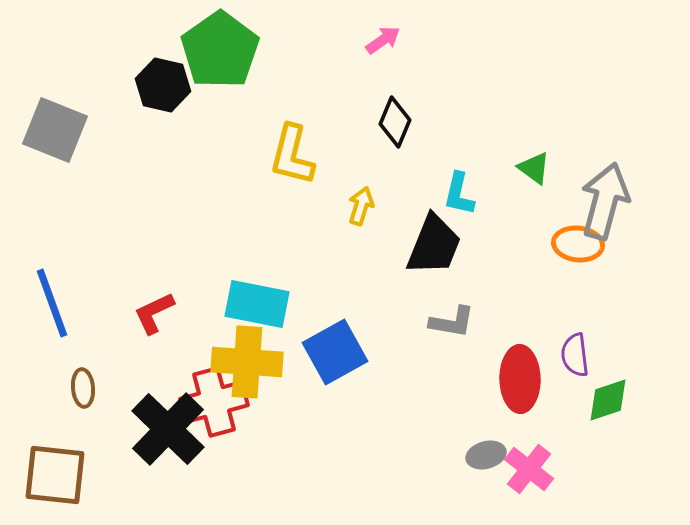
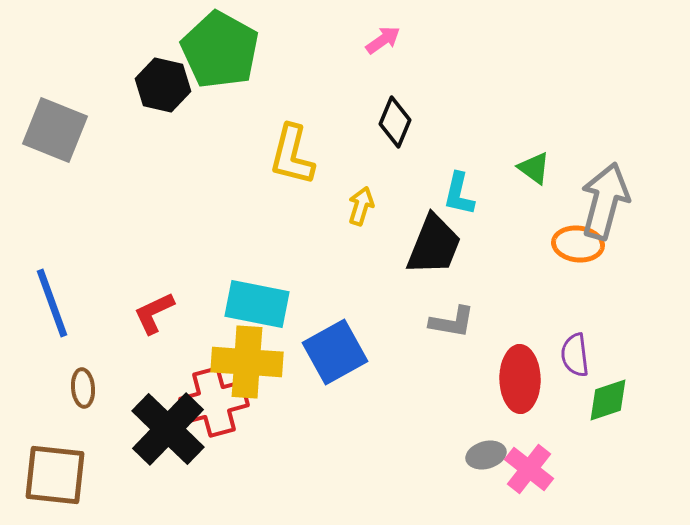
green pentagon: rotated 8 degrees counterclockwise
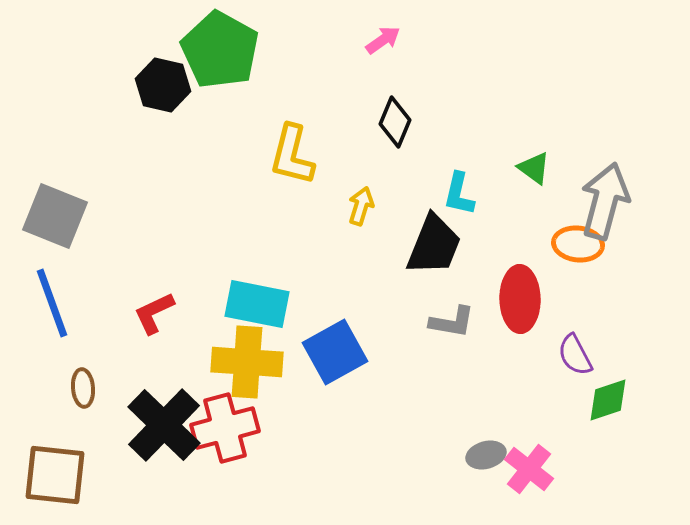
gray square: moved 86 px down
purple semicircle: rotated 21 degrees counterclockwise
red ellipse: moved 80 px up
red cross: moved 11 px right, 26 px down
black cross: moved 4 px left, 4 px up
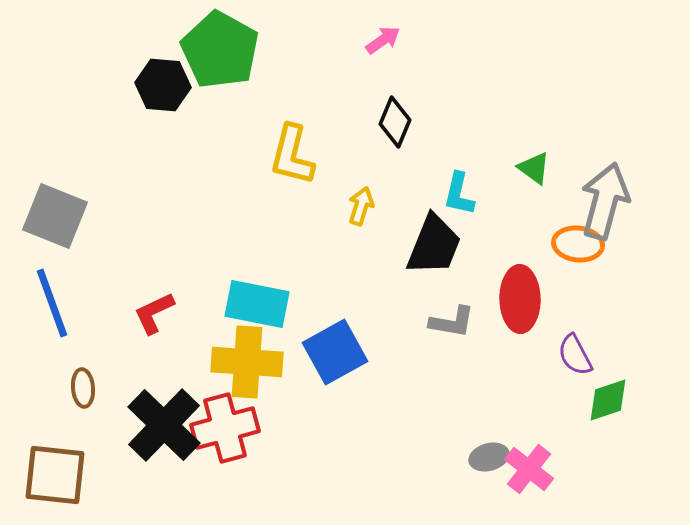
black hexagon: rotated 8 degrees counterclockwise
gray ellipse: moved 3 px right, 2 px down
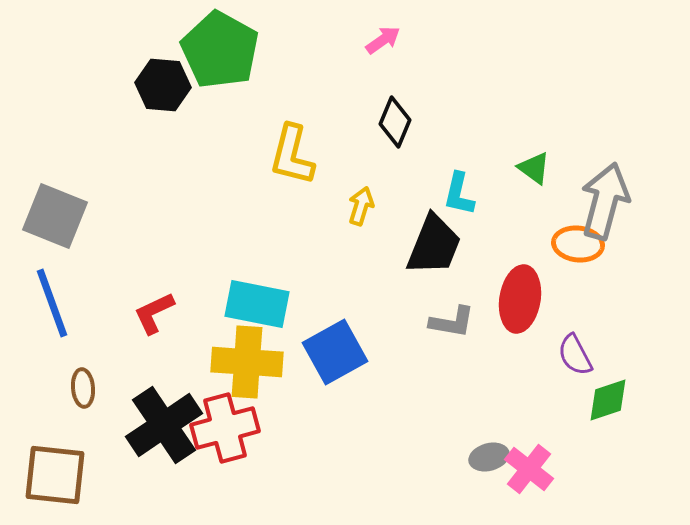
red ellipse: rotated 10 degrees clockwise
black cross: rotated 12 degrees clockwise
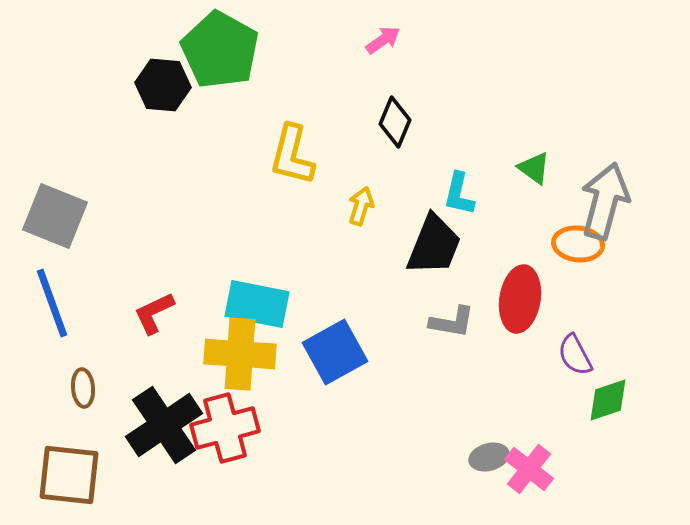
yellow cross: moved 7 px left, 8 px up
brown square: moved 14 px right
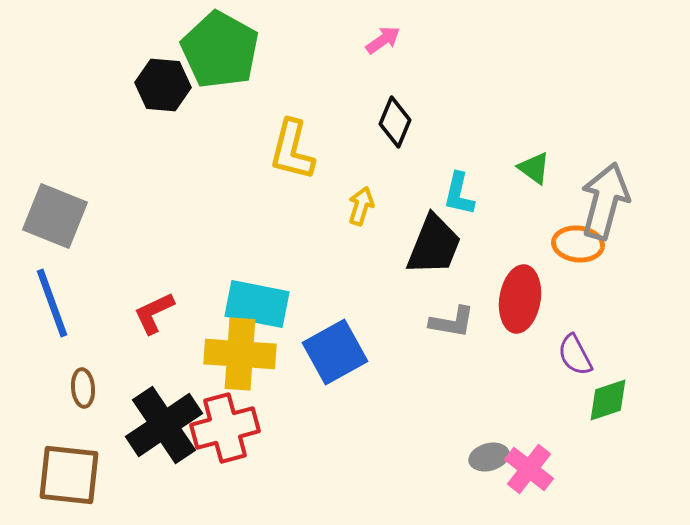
yellow L-shape: moved 5 px up
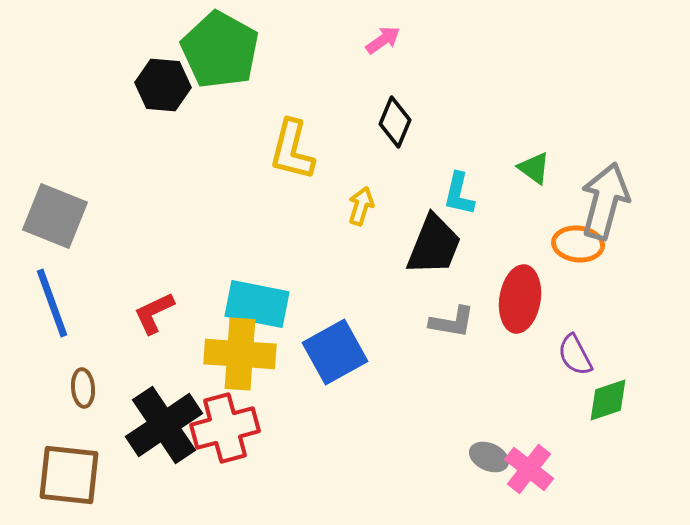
gray ellipse: rotated 39 degrees clockwise
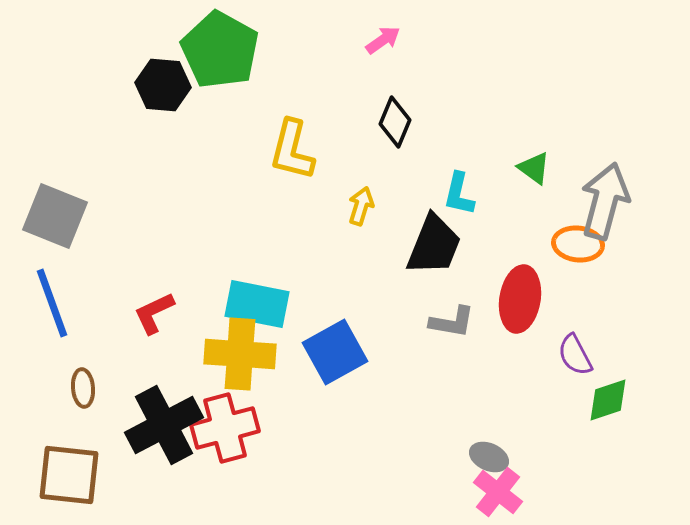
black cross: rotated 6 degrees clockwise
pink cross: moved 31 px left, 23 px down
